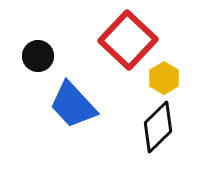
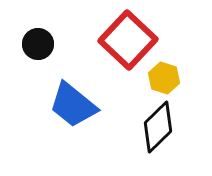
black circle: moved 12 px up
yellow hexagon: rotated 12 degrees counterclockwise
blue trapezoid: rotated 8 degrees counterclockwise
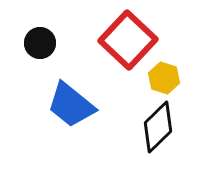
black circle: moved 2 px right, 1 px up
blue trapezoid: moved 2 px left
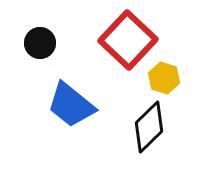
black diamond: moved 9 px left
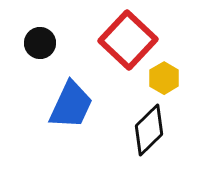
yellow hexagon: rotated 12 degrees clockwise
blue trapezoid: rotated 104 degrees counterclockwise
black diamond: moved 3 px down
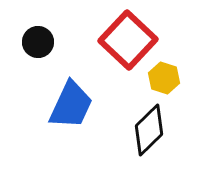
black circle: moved 2 px left, 1 px up
yellow hexagon: rotated 12 degrees counterclockwise
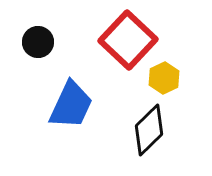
yellow hexagon: rotated 16 degrees clockwise
